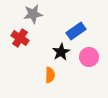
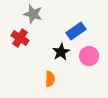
gray star: rotated 24 degrees clockwise
pink circle: moved 1 px up
orange semicircle: moved 4 px down
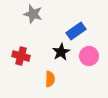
red cross: moved 1 px right, 18 px down; rotated 18 degrees counterclockwise
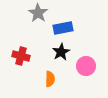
gray star: moved 5 px right, 1 px up; rotated 18 degrees clockwise
blue rectangle: moved 13 px left, 3 px up; rotated 24 degrees clockwise
pink circle: moved 3 px left, 10 px down
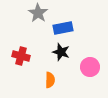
black star: rotated 24 degrees counterclockwise
pink circle: moved 4 px right, 1 px down
orange semicircle: moved 1 px down
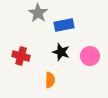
blue rectangle: moved 1 px right, 3 px up
pink circle: moved 11 px up
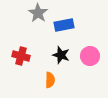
black star: moved 3 px down
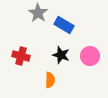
blue rectangle: rotated 42 degrees clockwise
